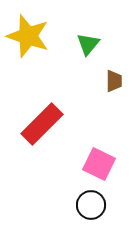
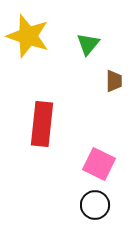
red rectangle: rotated 39 degrees counterclockwise
black circle: moved 4 px right
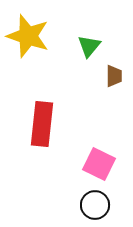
green triangle: moved 1 px right, 2 px down
brown trapezoid: moved 5 px up
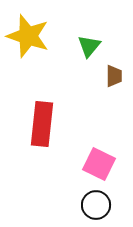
black circle: moved 1 px right
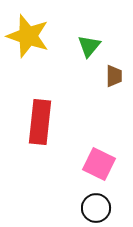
red rectangle: moved 2 px left, 2 px up
black circle: moved 3 px down
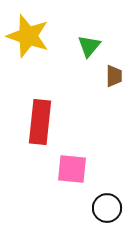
pink square: moved 27 px left, 5 px down; rotated 20 degrees counterclockwise
black circle: moved 11 px right
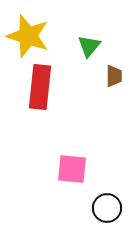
red rectangle: moved 35 px up
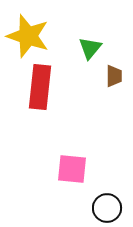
green triangle: moved 1 px right, 2 px down
